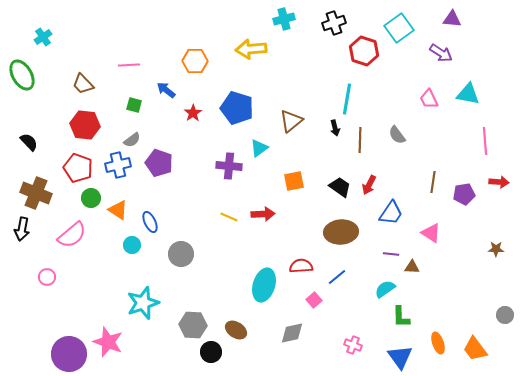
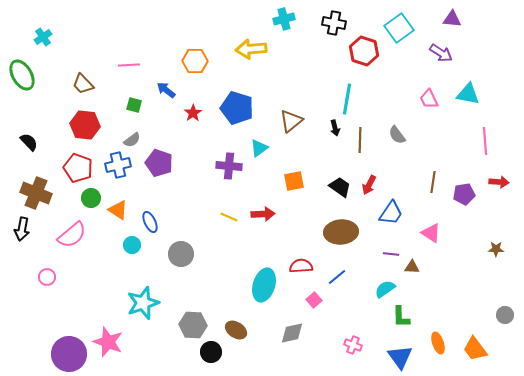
black cross at (334, 23): rotated 30 degrees clockwise
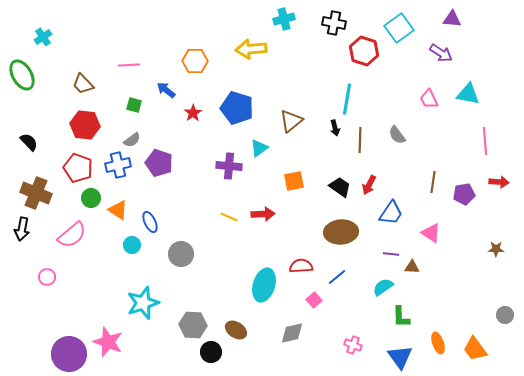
cyan semicircle at (385, 289): moved 2 px left, 2 px up
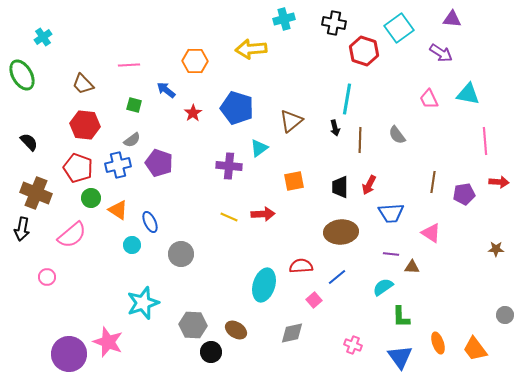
black trapezoid at (340, 187): rotated 125 degrees counterclockwise
blue trapezoid at (391, 213): rotated 52 degrees clockwise
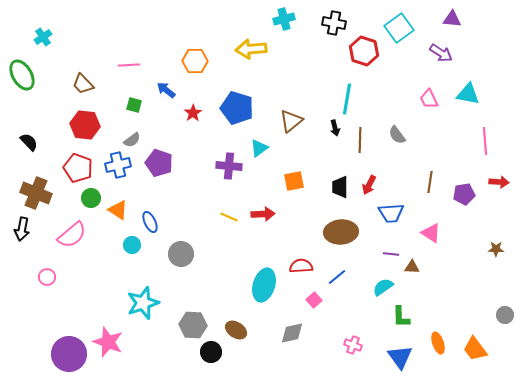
brown line at (433, 182): moved 3 px left
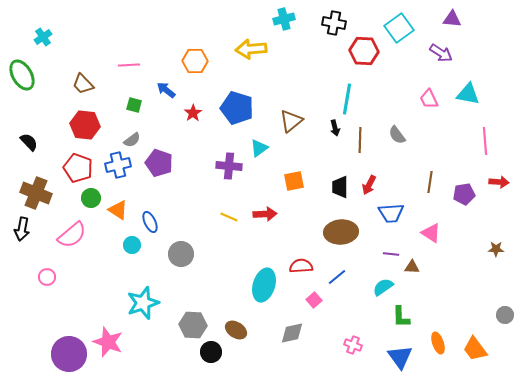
red hexagon at (364, 51): rotated 16 degrees counterclockwise
red arrow at (263, 214): moved 2 px right
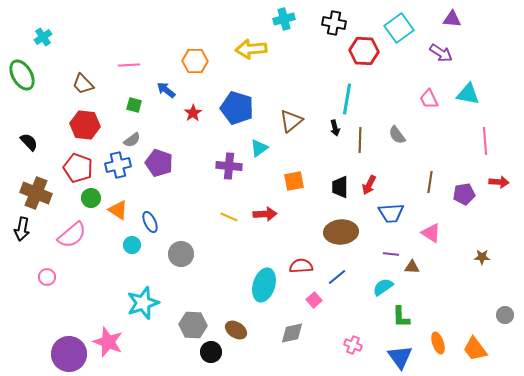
brown star at (496, 249): moved 14 px left, 8 px down
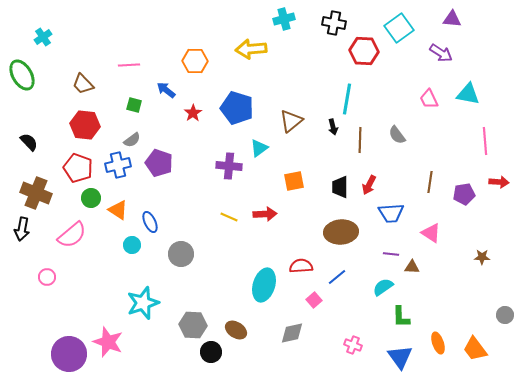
black arrow at (335, 128): moved 2 px left, 1 px up
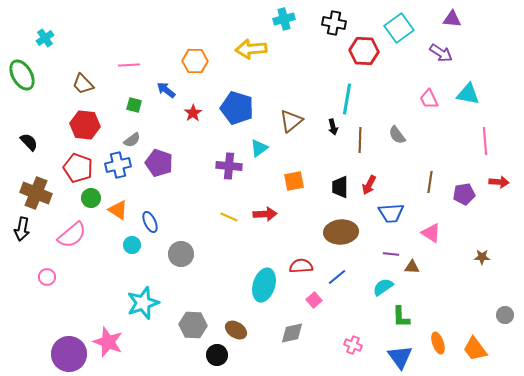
cyan cross at (43, 37): moved 2 px right, 1 px down
black circle at (211, 352): moved 6 px right, 3 px down
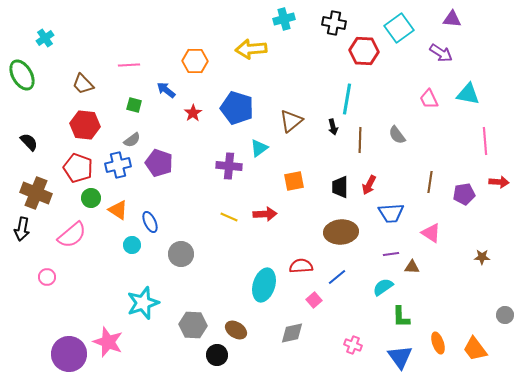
purple line at (391, 254): rotated 14 degrees counterclockwise
